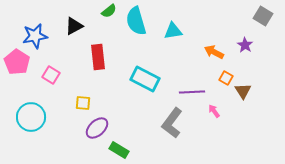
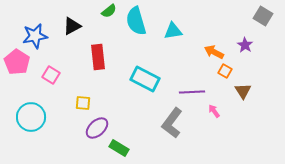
black triangle: moved 2 px left
orange square: moved 1 px left, 7 px up
green rectangle: moved 2 px up
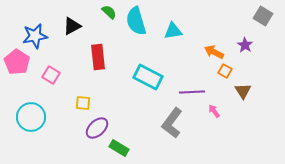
green semicircle: moved 1 px down; rotated 98 degrees counterclockwise
cyan rectangle: moved 3 px right, 2 px up
